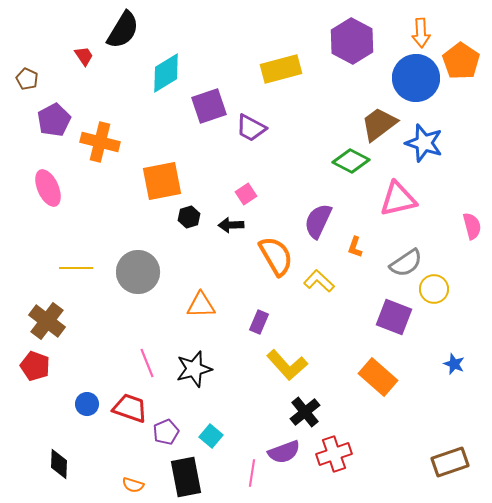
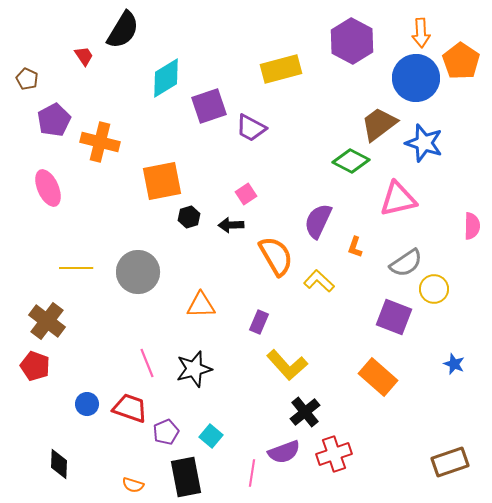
cyan diamond at (166, 73): moved 5 px down
pink semicircle at (472, 226): rotated 16 degrees clockwise
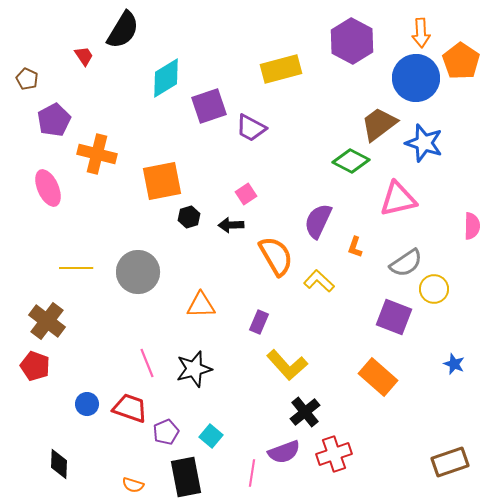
orange cross at (100, 142): moved 3 px left, 12 px down
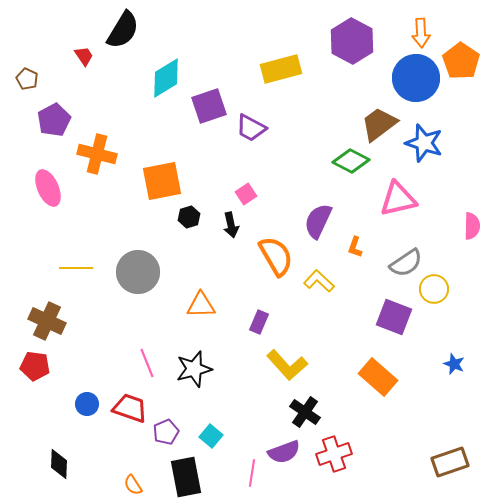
black arrow at (231, 225): rotated 100 degrees counterclockwise
brown cross at (47, 321): rotated 12 degrees counterclockwise
red pentagon at (35, 366): rotated 12 degrees counterclockwise
black cross at (305, 412): rotated 16 degrees counterclockwise
orange semicircle at (133, 485): rotated 40 degrees clockwise
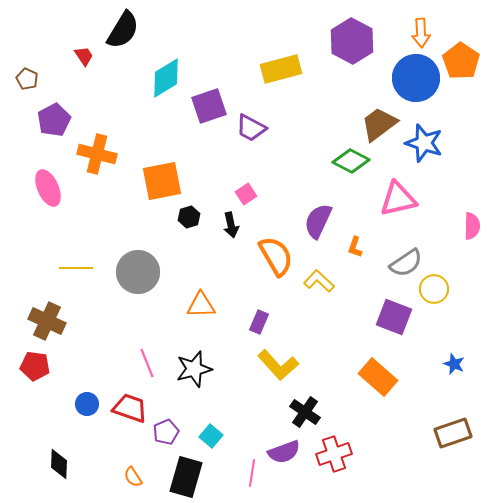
yellow L-shape at (287, 365): moved 9 px left
brown rectangle at (450, 462): moved 3 px right, 29 px up
black rectangle at (186, 477): rotated 27 degrees clockwise
orange semicircle at (133, 485): moved 8 px up
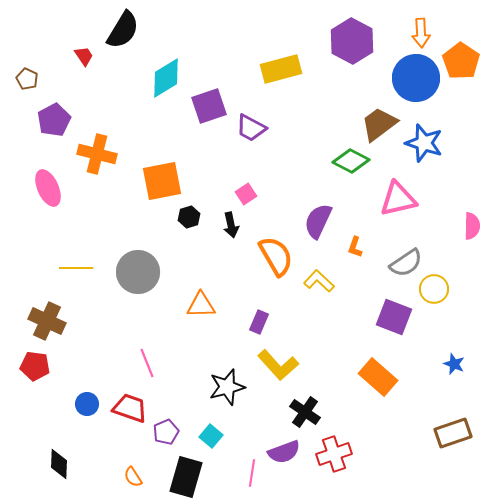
black star at (194, 369): moved 33 px right, 18 px down
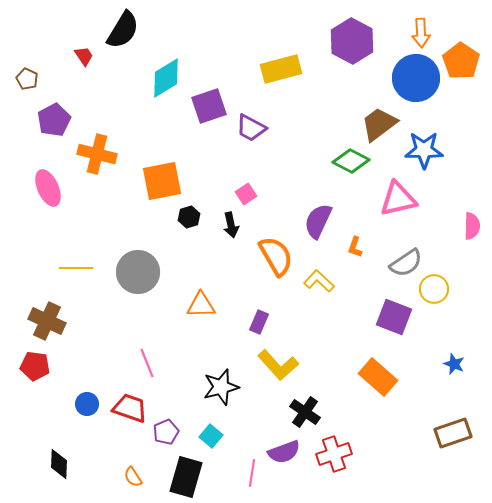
blue star at (424, 143): moved 7 px down; rotated 18 degrees counterclockwise
black star at (227, 387): moved 6 px left
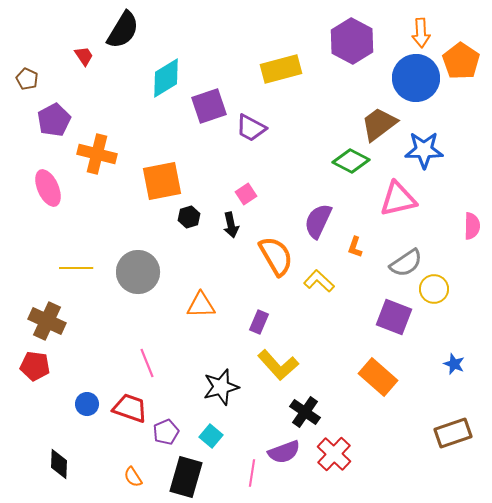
red cross at (334, 454): rotated 28 degrees counterclockwise
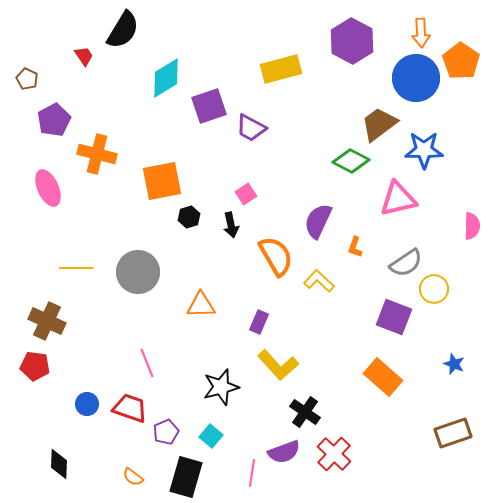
orange rectangle at (378, 377): moved 5 px right
orange semicircle at (133, 477): rotated 20 degrees counterclockwise
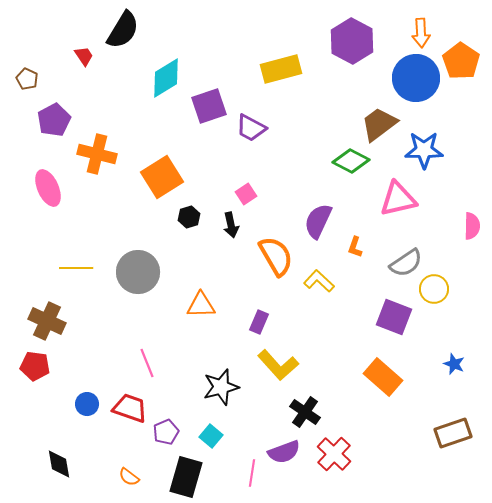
orange square at (162, 181): moved 4 px up; rotated 21 degrees counterclockwise
black diamond at (59, 464): rotated 12 degrees counterclockwise
orange semicircle at (133, 477): moved 4 px left
